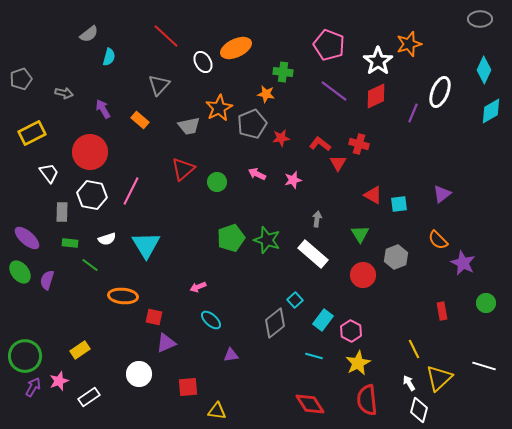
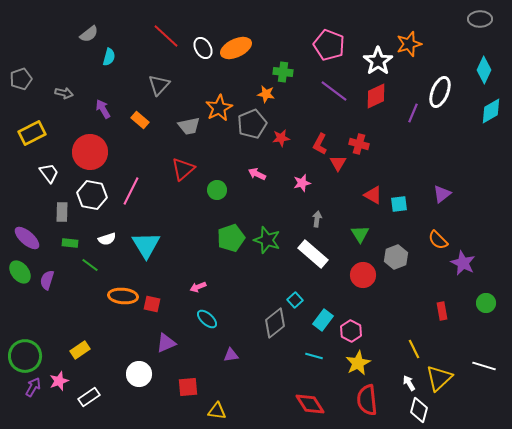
white ellipse at (203, 62): moved 14 px up
red L-shape at (320, 144): rotated 100 degrees counterclockwise
pink star at (293, 180): moved 9 px right, 3 px down
green circle at (217, 182): moved 8 px down
red square at (154, 317): moved 2 px left, 13 px up
cyan ellipse at (211, 320): moved 4 px left, 1 px up
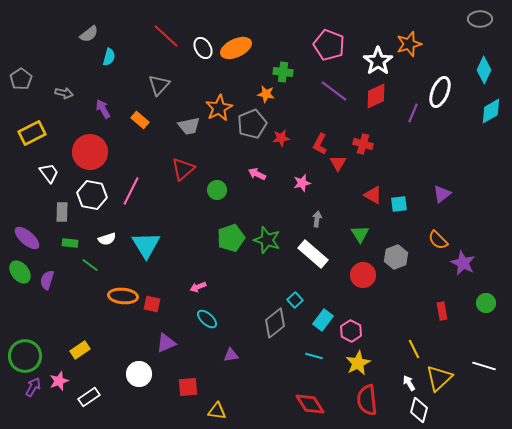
gray pentagon at (21, 79): rotated 15 degrees counterclockwise
red cross at (359, 144): moved 4 px right
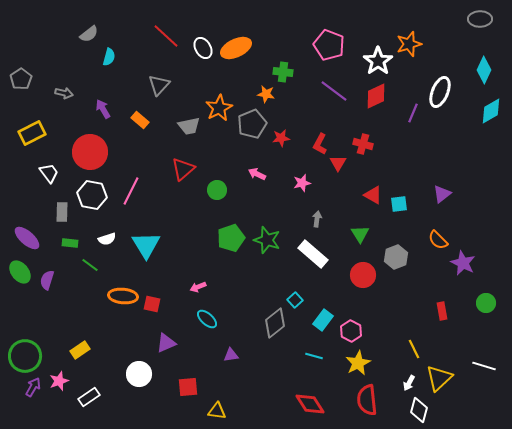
white arrow at (409, 383): rotated 119 degrees counterclockwise
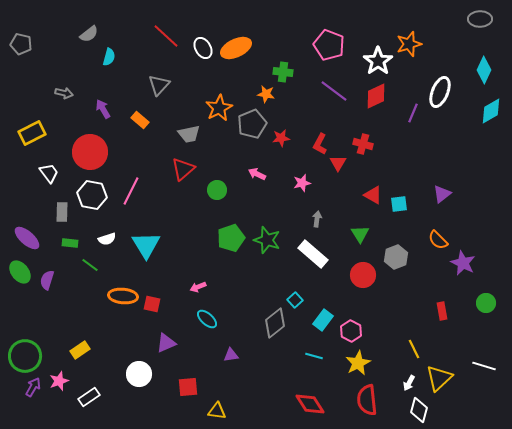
gray pentagon at (21, 79): moved 35 px up; rotated 25 degrees counterclockwise
gray trapezoid at (189, 126): moved 8 px down
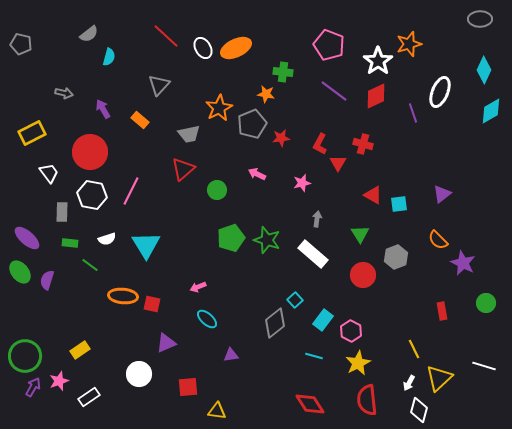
purple line at (413, 113): rotated 42 degrees counterclockwise
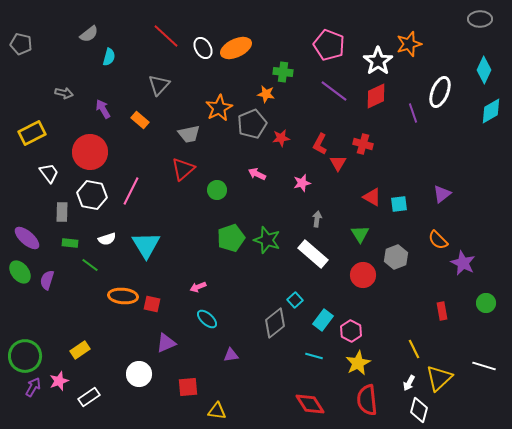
red triangle at (373, 195): moved 1 px left, 2 px down
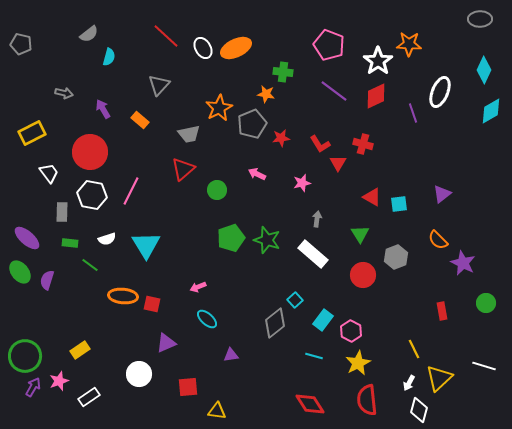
orange star at (409, 44): rotated 20 degrees clockwise
red L-shape at (320, 144): rotated 60 degrees counterclockwise
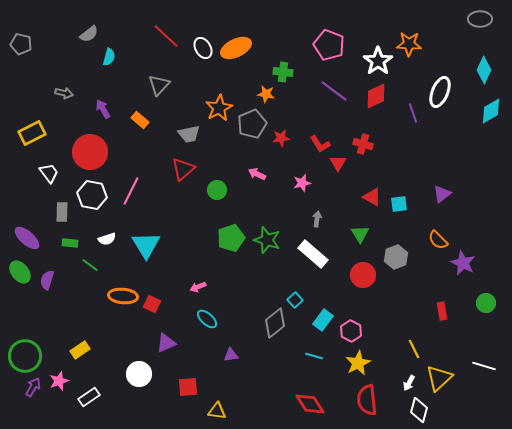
red square at (152, 304): rotated 12 degrees clockwise
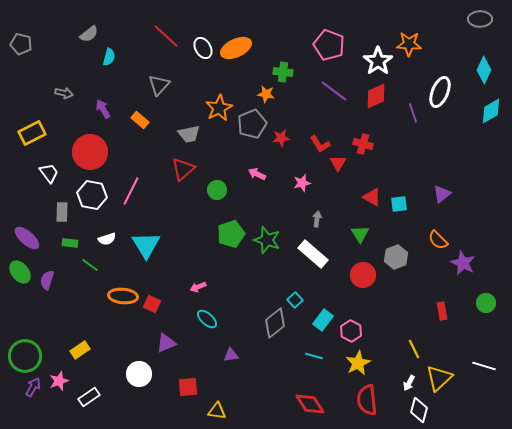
green pentagon at (231, 238): moved 4 px up
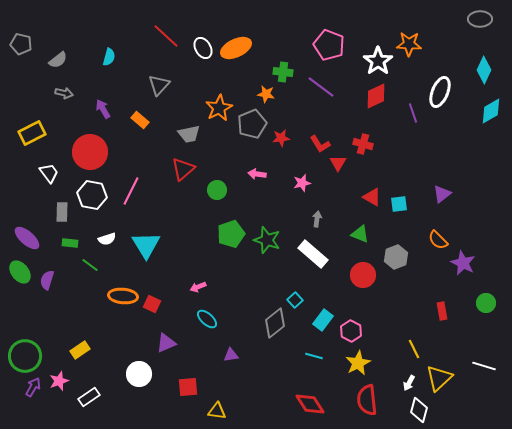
gray semicircle at (89, 34): moved 31 px left, 26 px down
purple line at (334, 91): moved 13 px left, 4 px up
pink arrow at (257, 174): rotated 18 degrees counterclockwise
green triangle at (360, 234): rotated 36 degrees counterclockwise
